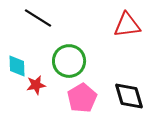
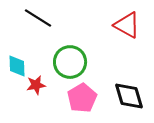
red triangle: rotated 36 degrees clockwise
green circle: moved 1 px right, 1 px down
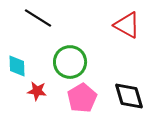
red star: moved 1 px right, 6 px down; rotated 18 degrees clockwise
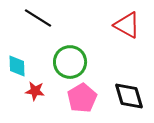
red star: moved 2 px left
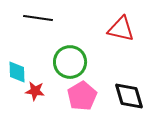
black line: rotated 24 degrees counterclockwise
red triangle: moved 6 px left, 4 px down; rotated 16 degrees counterclockwise
cyan diamond: moved 6 px down
pink pentagon: moved 2 px up
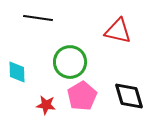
red triangle: moved 3 px left, 2 px down
red star: moved 11 px right, 14 px down
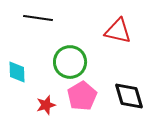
red star: rotated 24 degrees counterclockwise
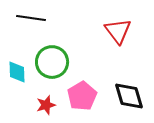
black line: moved 7 px left
red triangle: rotated 40 degrees clockwise
green circle: moved 18 px left
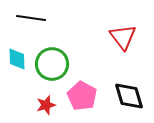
red triangle: moved 5 px right, 6 px down
green circle: moved 2 px down
cyan diamond: moved 13 px up
pink pentagon: rotated 12 degrees counterclockwise
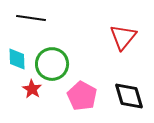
red triangle: rotated 16 degrees clockwise
red star: moved 14 px left, 16 px up; rotated 24 degrees counterclockwise
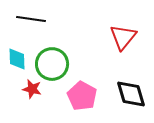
black line: moved 1 px down
red star: rotated 18 degrees counterclockwise
black diamond: moved 2 px right, 2 px up
